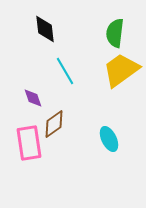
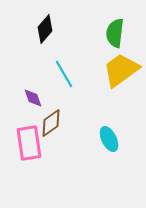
black diamond: rotated 48 degrees clockwise
cyan line: moved 1 px left, 3 px down
brown diamond: moved 3 px left, 1 px up
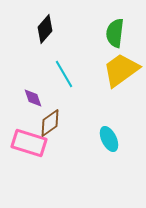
brown diamond: moved 1 px left
pink rectangle: rotated 64 degrees counterclockwise
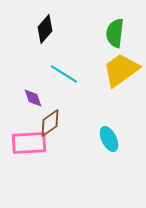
cyan line: rotated 28 degrees counterclockwise
pink rectangle: rotated 20 degrees counterclockwise
